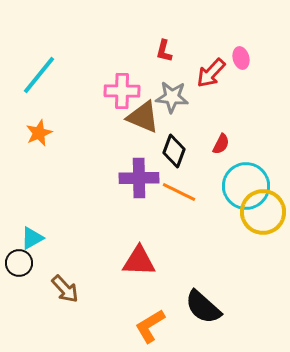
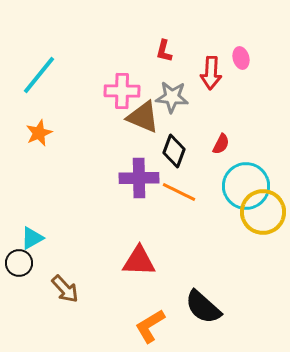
red arrow: rotated 40 degrees counterclockwise
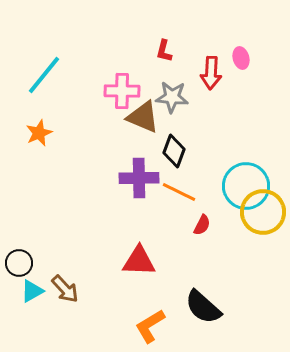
cyan line: moved 5 px right
red semicircle: moved 19 px left, 81 px down
cyan triangle: moved 53 px down
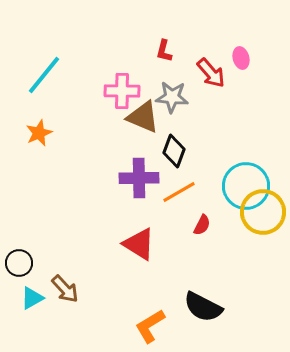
red arrow: rotated 44 degrees counterclockwise
orange line: rotated 56 degrees counterclockwise
red triangle: moved 17 px up; rotated 30 degrees clockwise
cyan triangle: moved 7 px down
black semicircle: rotated 15 degrees counterclockwise
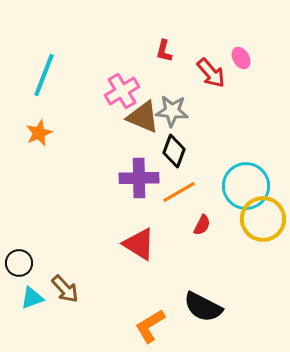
pink ellipse: rotated 15 degrees counterclockwise
cyan line: rotated 18 degrees counterclockwise
pink cross: rotated 32 degrees counterclockwise
gray star: moved 14 px down
yellow circle: moved 7 px down
cyan triangle: rotated 10 degrees clockwise
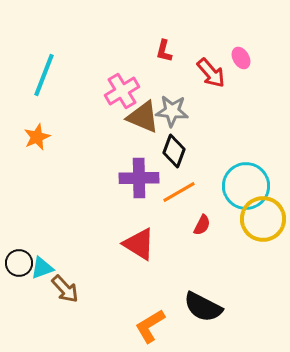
orange star: moved 2 px left, 4 px down
cyan triangle: moved 10 px right, 30 px up
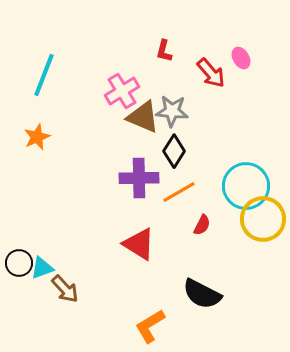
black diamond: rotated 12 degrees clockwise
black semicircle: moved 1 px left, 13 px up
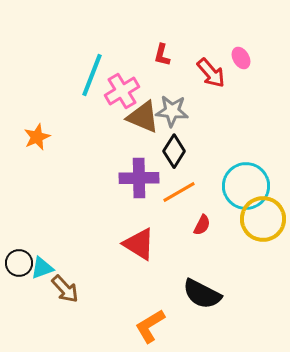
red L-shape: moved 2 px left, 4 px down
cyan line: moved 48 px right
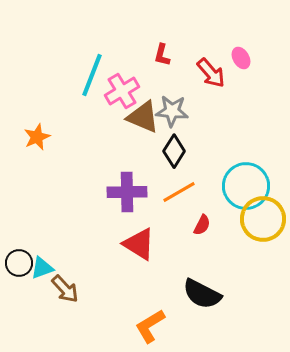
purple cross: moved 12 px left, 14 px down
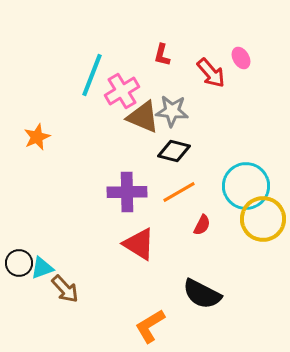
black diamond: rotated 72 degrees clockwise
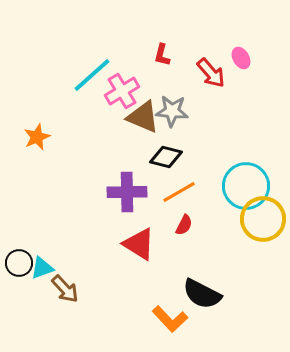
cyan line: rotated 27 degrees clockwise
black diamond: moved 8 px left, 6 px down
red semicircle: moved 18 px left
orange L-shape: moved 20 px right, 7 px up; rotated 102 degrees counterclockwise
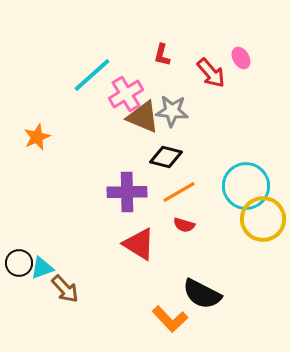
pink cross: moved 4 px right, 3 px down
red semicircle: rotated 80 degrees clockwise
